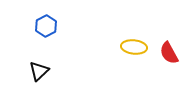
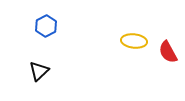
yellow ellipse: moved 6 px up
red semicircle: moved 1 px left, 1 px up
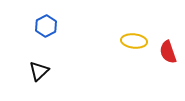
red semicircle: rotated 10 degrees clockwise
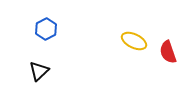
blue hexagon: moved 3 px down
yellow ellipse: rotated 20 degrees clockwise
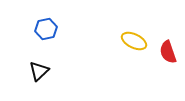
blue hexagon: rotated 15 degrees clockwise
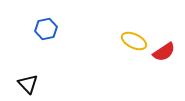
red semicircle: moved 4 px left; rotated 105 degrees counterclockwise
black triangle: moved 11 px left, 13 px down; rotated 30 degrees counterclockwise
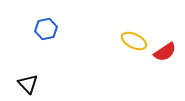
red semicircle: moved 1 px right
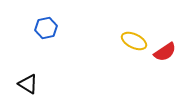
blue hexagon: moved 1 px up
black triangle: rotated 15 degrees counterclockwise
